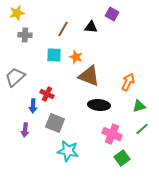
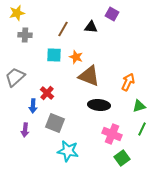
red cross: moved 1 px up; rotated 16 degrees clockwise
green line: rotated 24 degrees counterclockwise
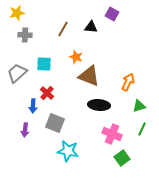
cyan square: moved 10 px left, 9 px down
gray trapezoid: moved 2 px right, 4 px up
